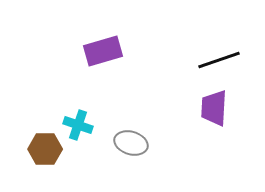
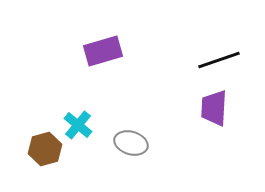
cyan cross: rotated 20 degrees clockwise
brown hexagon: rotated 16 degrees counterclockwise
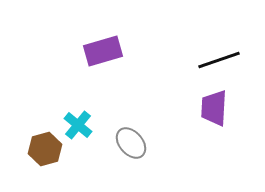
gray ellipse: rotated 32 degrees clockwise
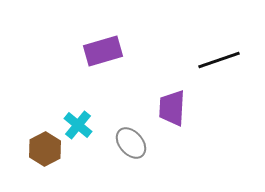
purple trapezoid: moved 42 px left
brown hexagon: rotated 12 degrees counterclockwise
